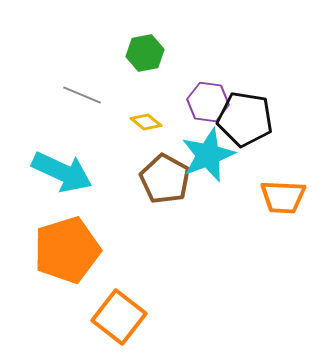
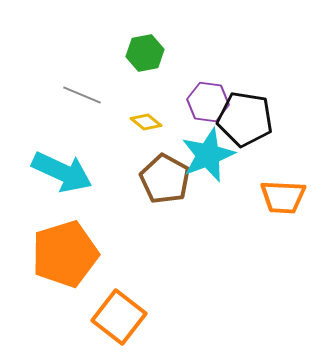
orange pentagon: moved 2 px left, 4 px down
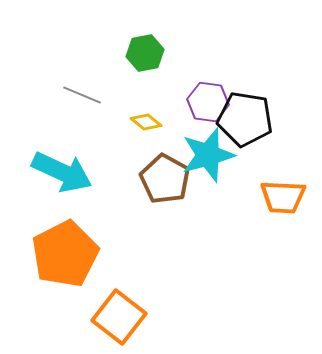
cyan star: rotated 6 degrees clockwise
orange pentagon: rotated 10 degrees counterclockwise
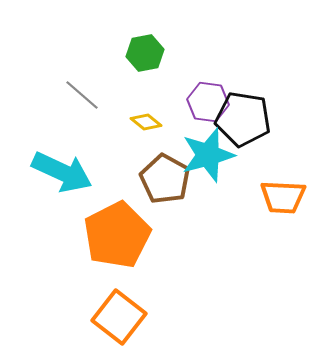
gray line: rotated 18 degrees clockwise
black pentagon: moved 2 px left
orange pentagon: moved 52 px right, 19 px up
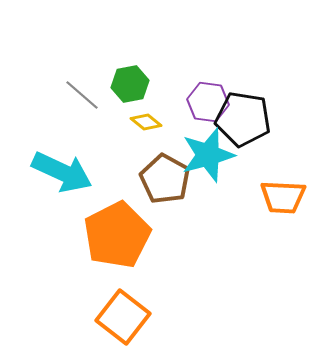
green hexagon: moved 15 px left, 31 px down
orange square: moved 4 px right
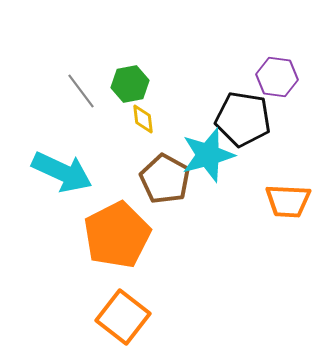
gray line: moved 1 px left, 4 px up; rotated 12 degrees clockwise
purple hexagon: moved 69 px right, 25 px up
yellow diamond: moved 3 px left, 3 px up; rotated 44 degrees clockwise
orange trapezoid: moved 5 px right, 4 px down
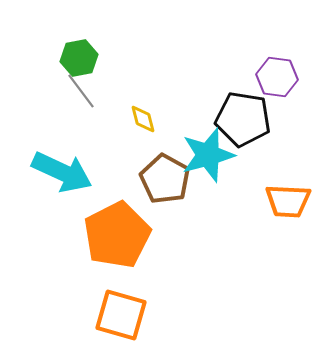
green hexagon: moved 51 px left, 26 px up
yellow diamond: rotated 8 degrees counterclockwise
orange square: moved 2 px left, 2 px up; rotated 22 degrees counterclockwise
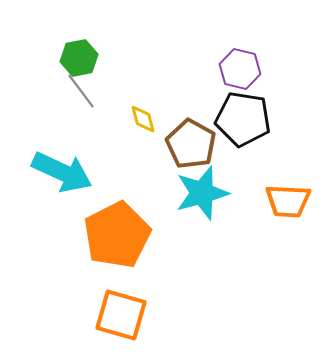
purple hexagon: moved 37 px left, 8 px up; rotated 6 degrees clockwise
cyan star: moved 6 px left, 38 px down
brown pentagon: moved 26 px right, 35 px up
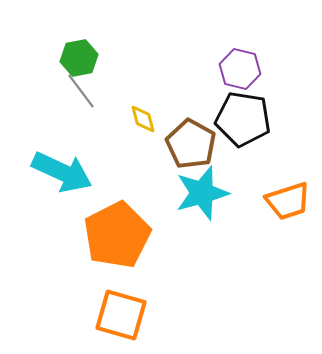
orange trapezoid: rotated 21 degrees counterclockwise
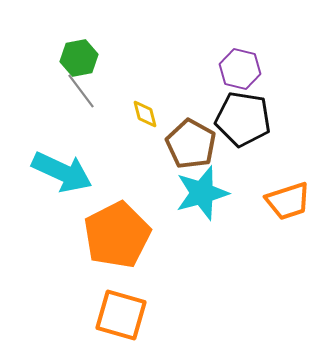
yellow diamond: moved 2 px right, 5 px up
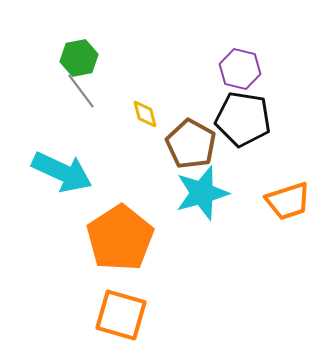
orange pentagon: moved 3 px right, 3 px down; rotated 6 degrees counterclockwise
